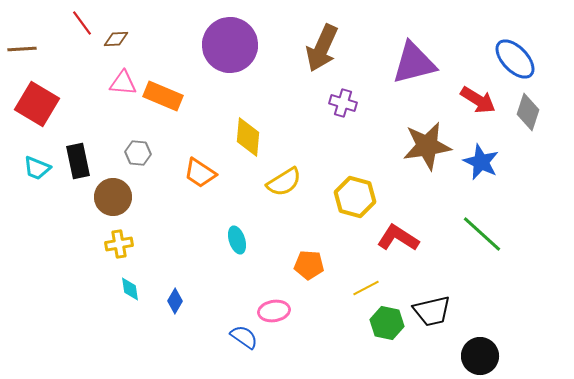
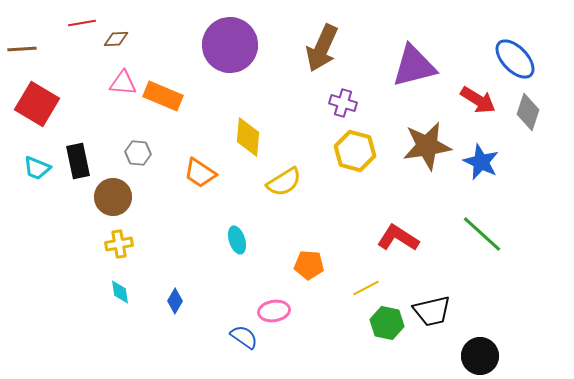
red line: rotated 64 degrees counterclockwise
purple triangle: moved 3 px down
yellow hexagon: moved 46 px up
cyan diamond: moved 10 px left, 3 px down
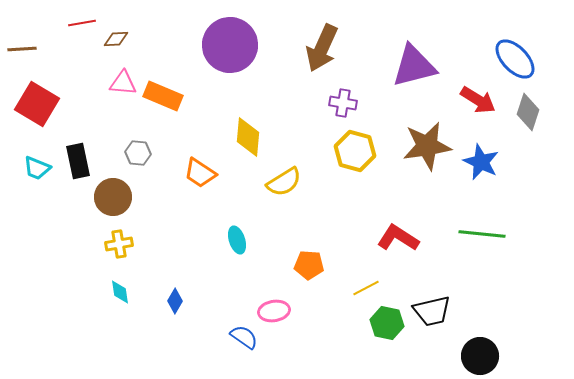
purple cross: rotated 8 degrees counterclockwise
green line: rotated 36 degrees counterclockwise
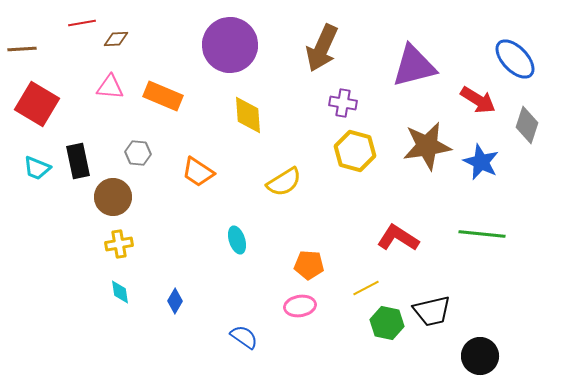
pink triangle: moved 13 px left, 4 px down
gray diamond: moved 1 px left, 13 px down
yellow diamond: moved 22 px up; rotated 9 degrees counterclockwise
orange trapezoid: moved 2 px left, 1 px up
pink ellipse: moved 26 px right, 5 px up
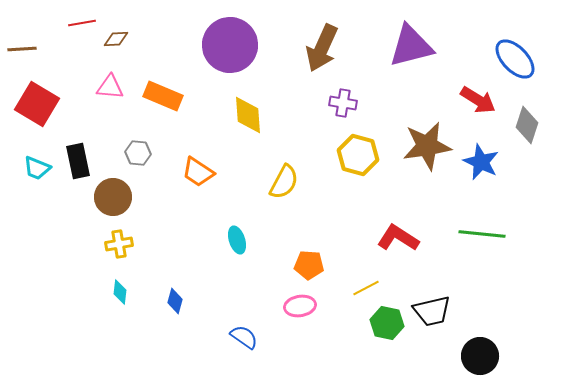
purple triangle: moved 3 px left, 20 px up
yellow hexagon: moved 3 px right, 4 px down
yellow semicircle: rotated 30 degrees counterclockwise
cyan diamond: rotated 15 degrees clockwise
blue diamond: rotated 15 degrees counterclockwise
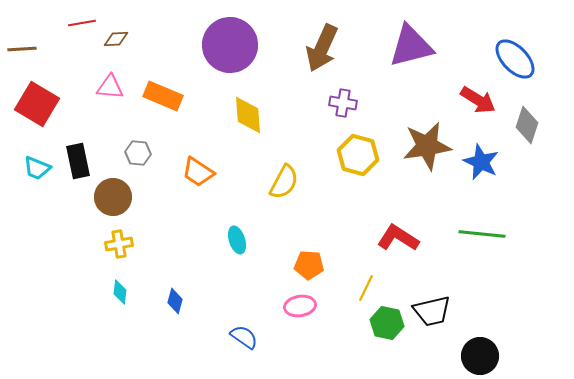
yellow line: rotated 36 degrees counterclockwise
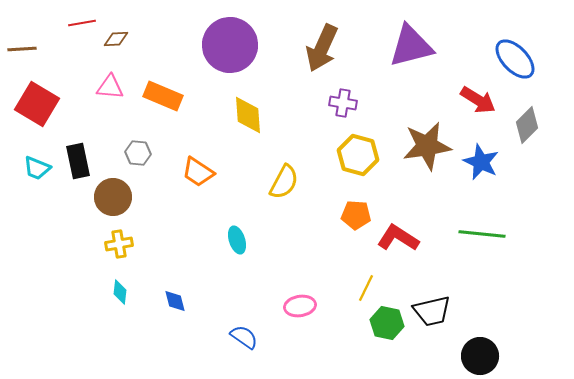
gray diamond: rotated 27 degrees clockwise
orange pentagon: moved 47 px right, 50 px up
blue diamond: rotated 30 degrees counterclockwise
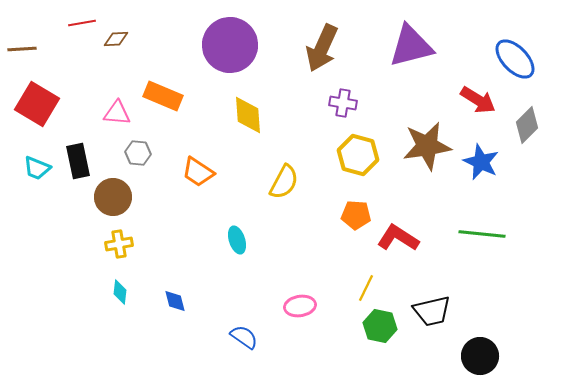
pink triangle: moved 7 px right, 26 px down
green hexagon: moved 7 px left, 3 px down
